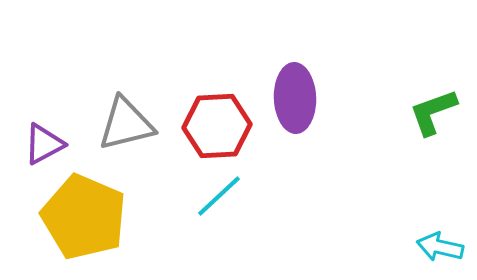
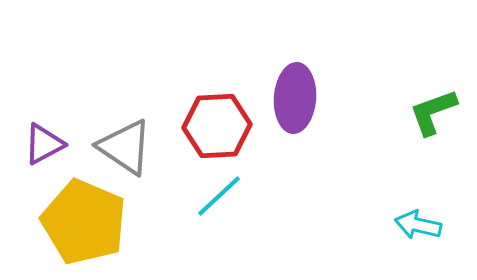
purple ellipse: rotated 6 degrees clockwise
gray triangle: moved 1 px left, 23 px down; rotated 48 degrees clockwise
yellow pentagon: moved 5 px down
cyan arrow: moved 22 px left, 22 px up
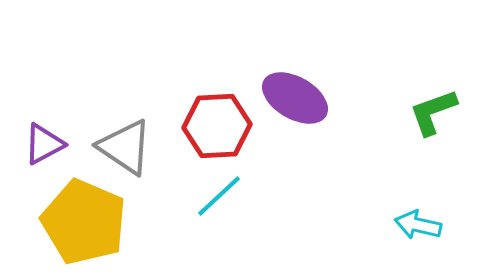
purple ellipse: rotated 64 degrees counterclockwise
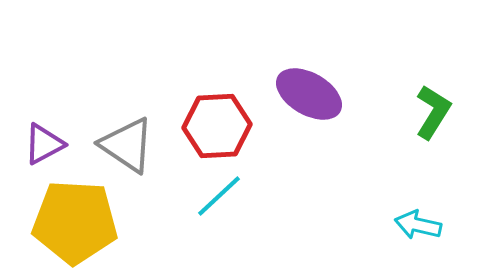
purple ellipse: moved 14 px right, 4 px up
green L-shape: rotated 142 degrees clockwise
gray triangle: moved 2 px right, 2 px up
yellow pentagon: moved 9 px left; rotated 20 degrees counterclockwise
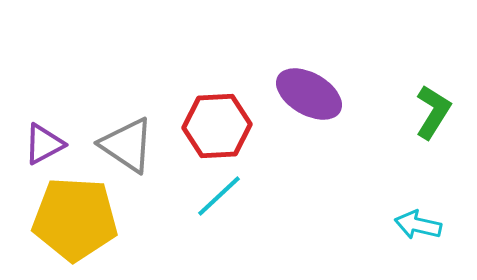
yellow pentagon: moved 3 px up
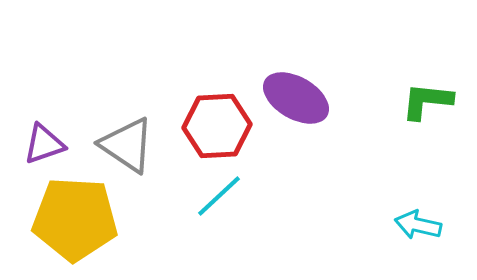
purple ellipse: moved 13 px left, 4 px down
green L-shape: moved 6 px left, 11 px up; rotated 116 degrees counterclockwise
purple triangle: rotated 9 degrees clockwise
